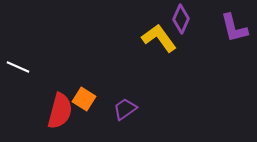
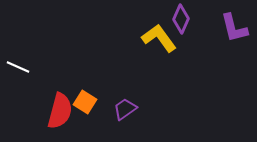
orange square: moved 1 px right, 3 px down
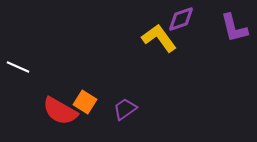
purple diamond: rotated 48 degrees clockwise
red semicircle: rotated 105 degrees clockwise
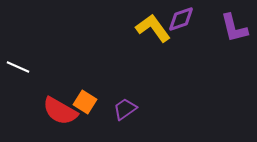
yellow L-shape: moved 6 px left, 10 px up
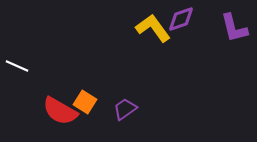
white line: moved 1 px left, 1 px up
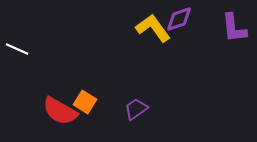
purple diamond: moved 2 px left
purple L-shape: rotated 8 degrees clockwise
white line: moved 17 px up
purple trapezoid: moved 11 px right
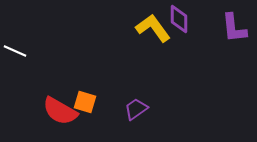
purple diamond: rotated 72 degrees counterclockwise
white line: moved 2 px left, 2 px down
orange square: rotated 15 degrees counterclockwise
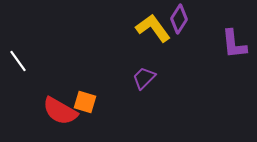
purple diamond: rotated 32 degrees clockwise
purple L-shape: moved 16 px down
white line: moved 3 px right, 10 px down; rotated 30 degrees clockwise
purple trapezoid: moved 8 px right, 31 px up; rotated 10 degrees counterclockwise
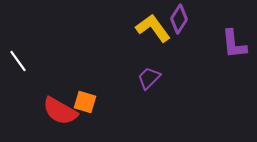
purple trapezoid: moved 5 px right
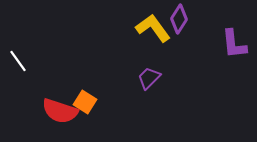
orange square: rotated 15 degrees clockwise
red semicircle: rotated 12 degrees counterclockwise
